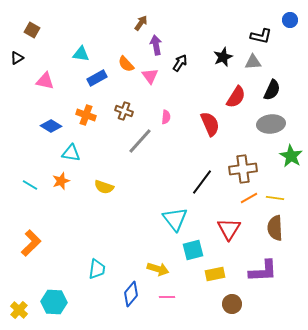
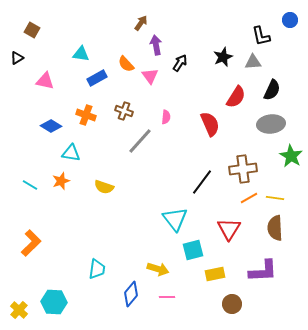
black L-shape at (261, 36): rotated 65 degrees clockwise
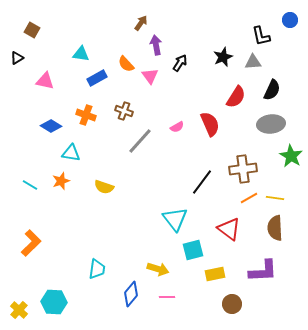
pink semicircle at (166, 117): moved 11 px right, 10 px down; rotated 56 degrees clockwise
red triangle at (229, 229): rotated 25 degrees counterclockwise
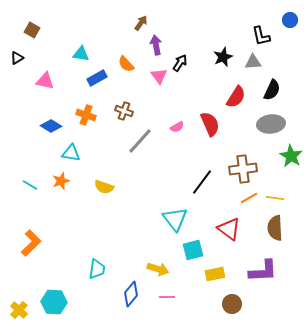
pink triangle at (150, 76): moved 9 px right
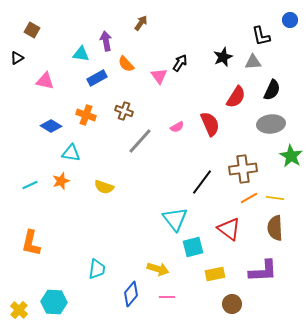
purple arrow at (156, 45): moved 50 px left, 4 px up
cyan line at (30, 185): rotated 56 degrees counterclockwise
orange L-shape at (31, 243): rotated 148 degrees clockwise
cyan square at (193, 250): moved 3 px up
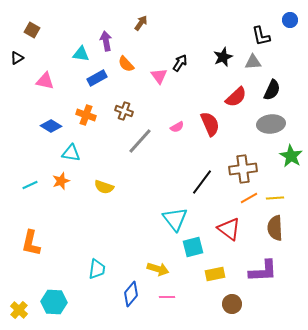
red semicircle at (236, 97): rotated 15 degrees clockwise
yellow line at (275, 198): rotated 12 degrees counterclockwise
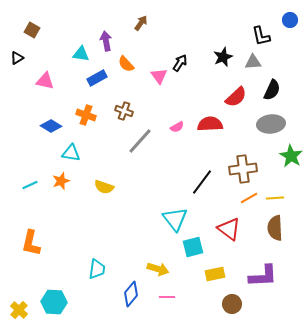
red semicircle at (210, 124): rotated 70 degrees counterclockwise
purple L-shape at (263, 271): moved 5 px down
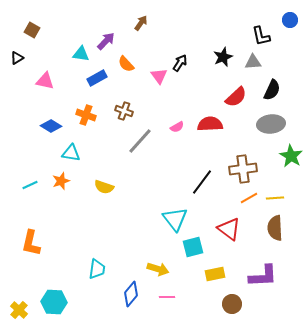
purple arrow at (106, 41): rotated 54 degrees clockwise
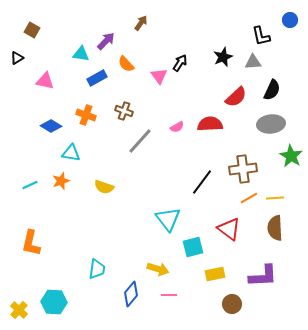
cyan triangle at (175, 219): moved 7 px left
pink line at (167, 297): moved 2 px right, 2 px up
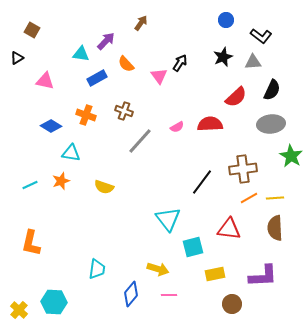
blue circle at (290, 20): moved 64 px left
black L-shape at (261, 36): rotated 40 degrees counterclockwise
red triangle at (229, 229): rotated 30 degrees counterclockwise
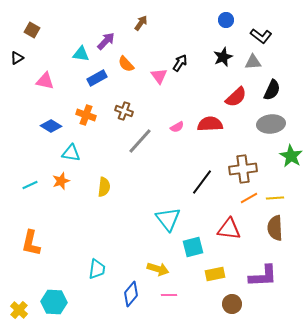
yellow semicircle at (104, 187): rotated 102 degrees counterclockwise
